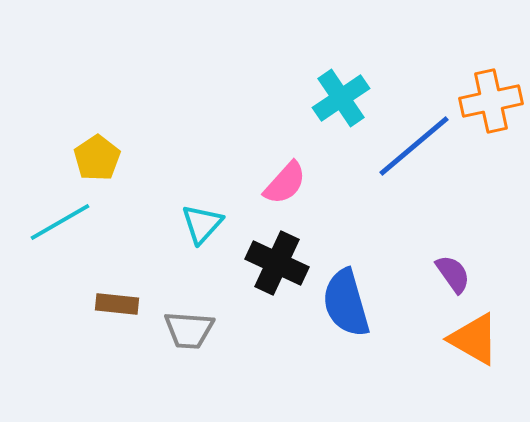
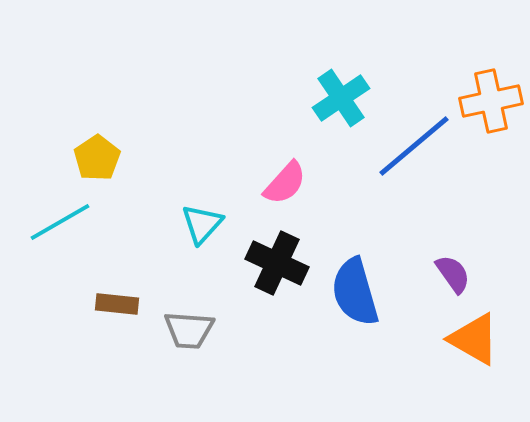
blue semicircle: moved 9 px right, 11 px up
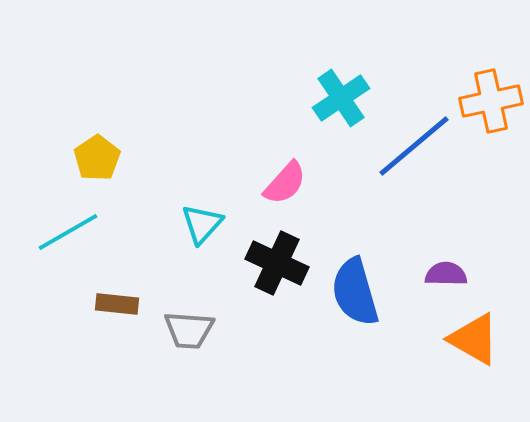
cyan line: moved 8 px right, 10 px down
purple semicircle: moved 7 px left; rotated 54 degrees counterclockwise
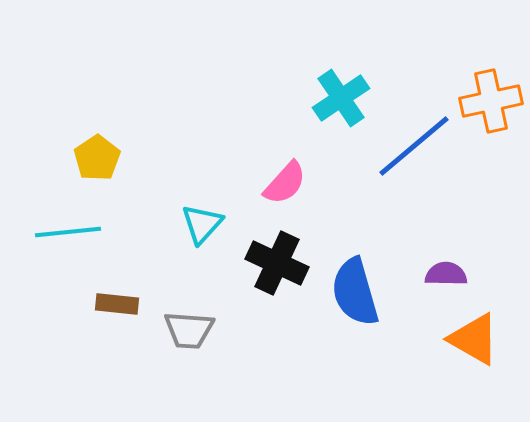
cyan line: rotated 24 degrees clockwise
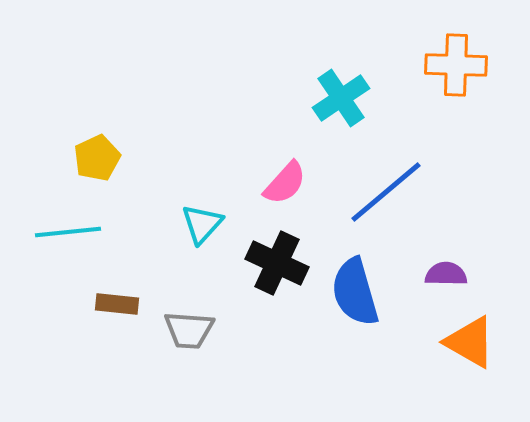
orange cross: moved 35 px left, 36 px up; rotated 14 degrees clockwise
blue line: moved 28 px left, 46 px down
yellow pentagon: rotated 9 degrees clockwise
orange triangle: moved 4 px left, 3 px down
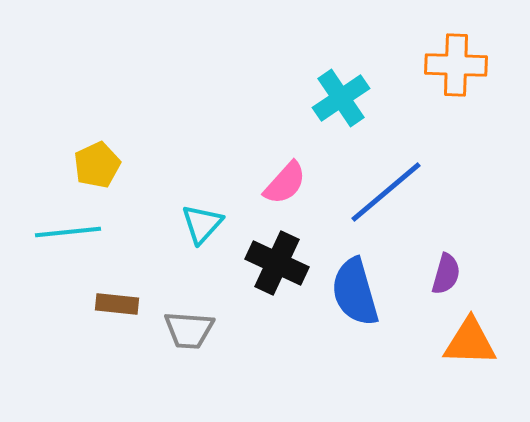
yellow pentagon: moved 7 px down
purple semicircle: rotated 105 degrees clockwise
orange triangle: rotated 28 degrees counterclockwise
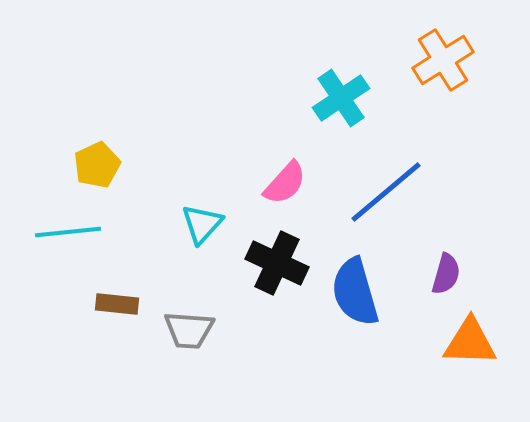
orange cross: moved 13 px left, 5 px up; rotated 34 degrees counterclockwise
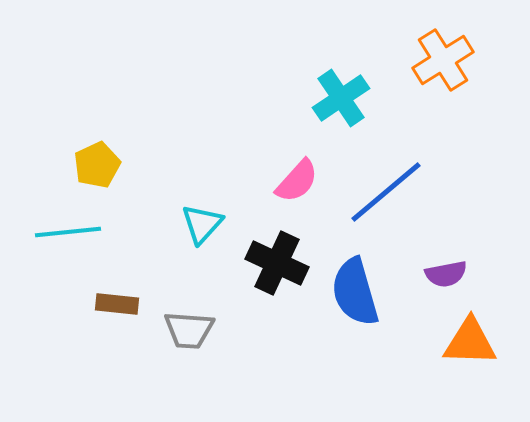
pink semicircle: moved 12 px right, 2 px up
purple semicircle: rotated 63 degrees clockwise
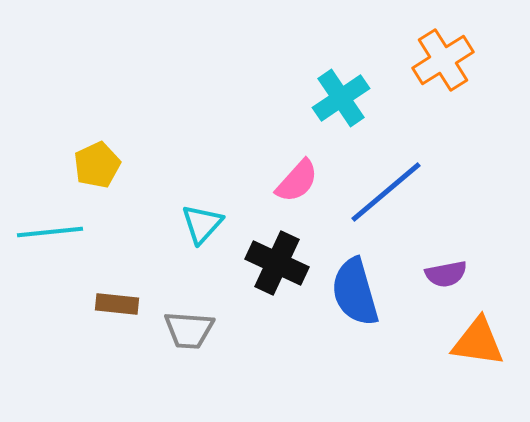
cyan line: moved 18 px left
orange triangle: moved 8 px right; rotated 6 degrees clockwise
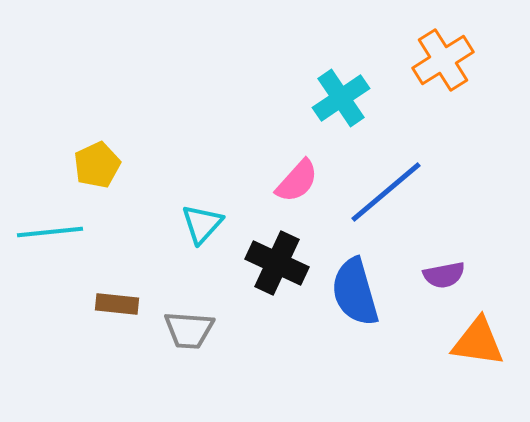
purple semicircle: moved 2 px left, 1 px down
